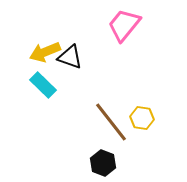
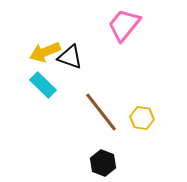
brown line: moved 10 px left, 10 px up
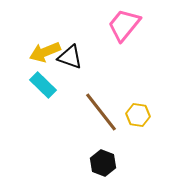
yellow hexagon: moved 4 px left, 3 px up
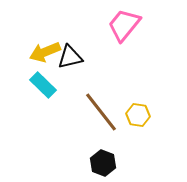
black triangle: rotated 32 degrees counterclockwise
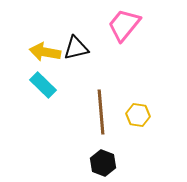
yellow arrow: rotated 32 degrees clockwise
black triangle: moved 6 px right, 9 px up
brown line: rotated 33 degrees clockwise
